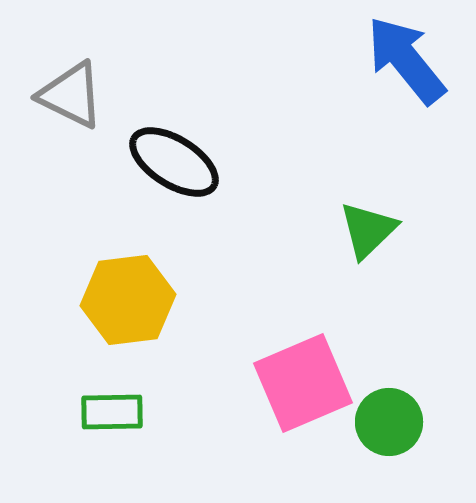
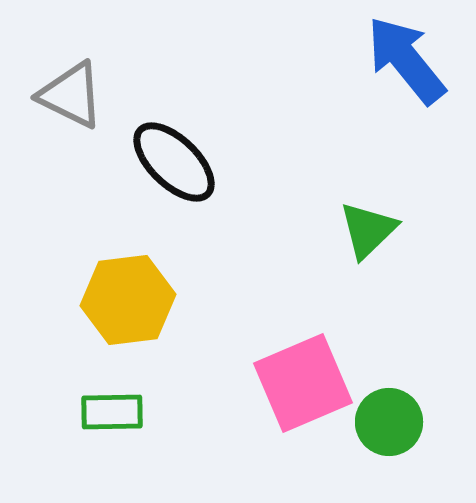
black ellipse: rotated 12 degrees clockwise
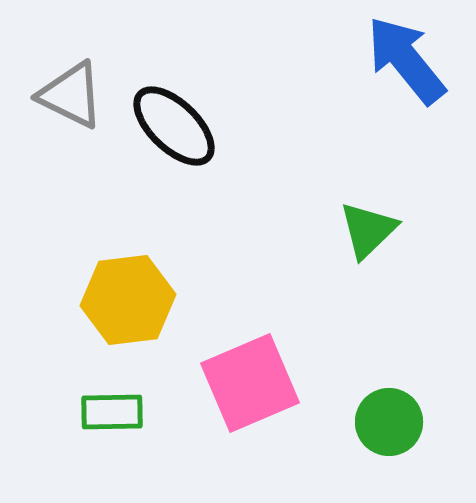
black ellipse: moved 36 px up
pink square: moved 53 px left
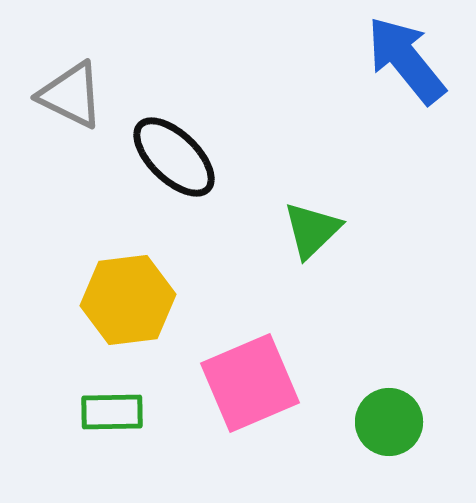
black ellipse: moved 31 px down
green triangle: moved 56 px left
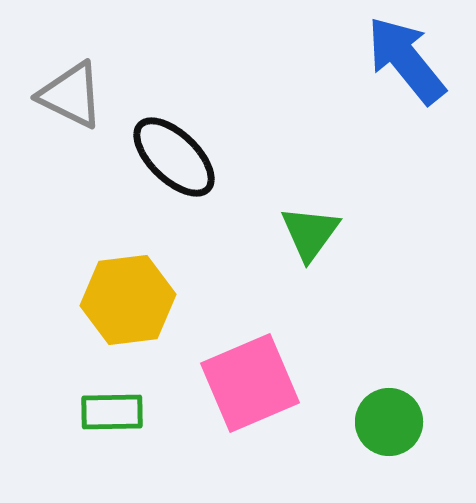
green triangle: moved 2 px left, 3 px down; rotated 10 degrees counterclockwise
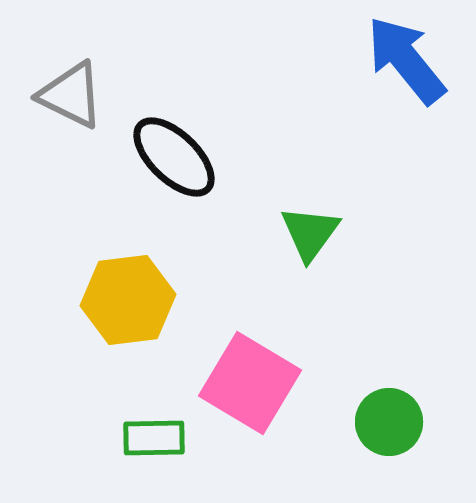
pink square: rotated 36 degrees counterclockwise
green rectangle: moved 42 px right, 26 px down
